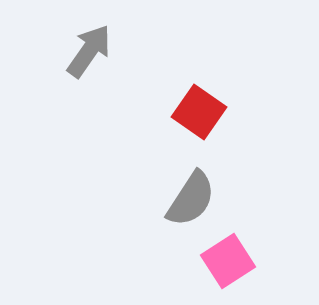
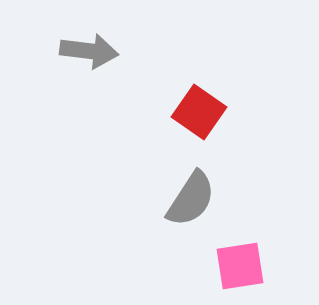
gray arrow: rotated 62 degrees clockwise
pink square: moved 12 px right, 5 px down; rotated 24 degrees clockwise
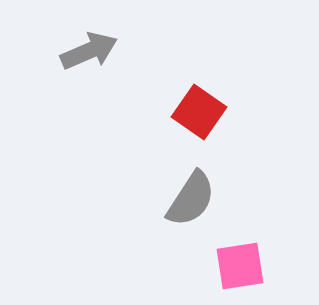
gray arrow: rotated 30 degrees counterclockwise
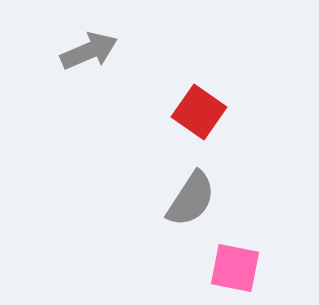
pink square: moved 5 px left, 2 px down; rotated 20 degrees clockwise
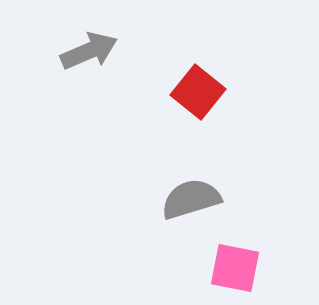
red square: moved 1 px left, 20 px up; rotated 4 degrees clockwise
gray semicircle: rotated 140 degrees counterclockwise
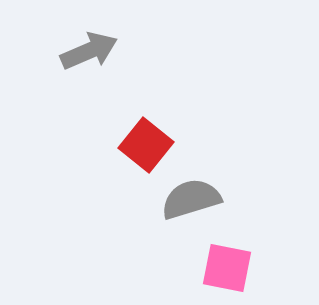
red square: moved 52 px left, 53 px down
pink square: moved 8 px left
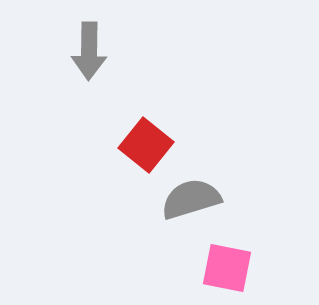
gray arrow: rotated 114 degrees clockwise
